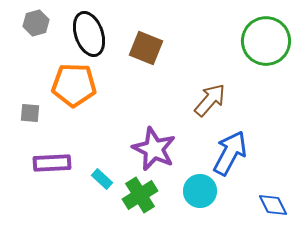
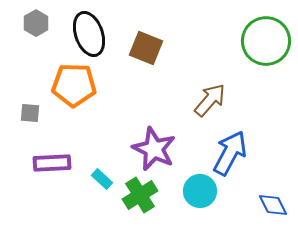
gray hexagon: rotated 15 degrees counterclockwise
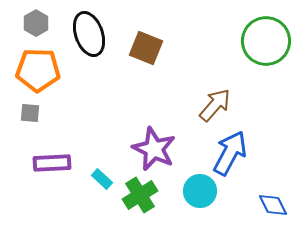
orange pentagon: moved 36 px left, 15 px up
brown arrow: moved 5 px right, 5 px down
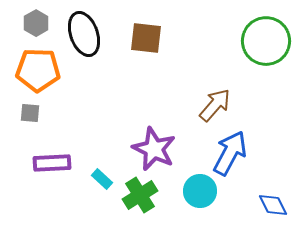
black ellipse: moved 5 px left
brown square: moved 10 px up; rotated 16 degrees counterclockwise
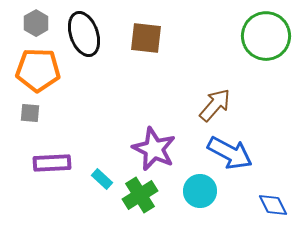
green circle: moved 5 px up
blue arrow: rotated 90 degrees clockwise
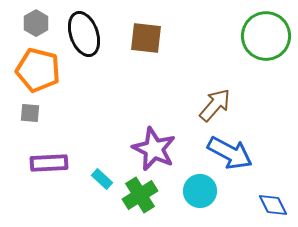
orange pentagon: rotated 12 degrees clockwise
purple rectangle: moved 3 px left
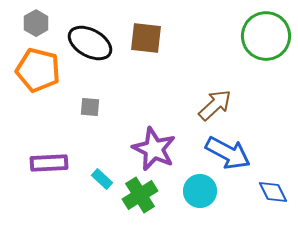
black ellipse: moved 6 px right, 9 px down; rotated 42 degrees counterclockwise
brown arrow: rotated 6 degrees clockwise
gray square: moved 60 px right, 6 px up
blue arrow: moved 2 px left
blue diamond: moved 13 px up
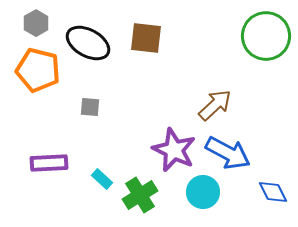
black ellipse: moved 2 px left
purple star: moved 20 px right, 1 px down
cyan circle: moved 3 px right, 1 px down
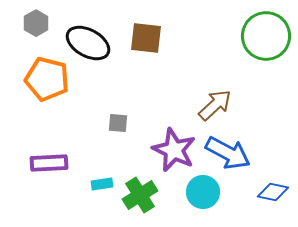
orange pentagon: moved 9 px right, 9 px down
gray square: moved 28 px right, 16 px down
cyan rectangle: moved 5 px down; rotated 50 degrees counterclockwise
blue diamond: rotated 52 degrees counterclockwise
